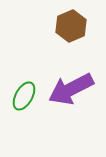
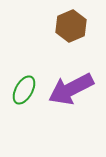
green ellipse: moved 6 px up
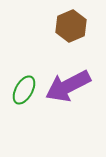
purple arrow: moved 3 px left, 3 px up
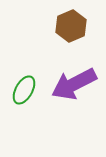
purple arrow: moved 6 px right, 2 px up
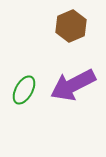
purple arrow: moved 1 px left, 1 px down
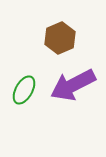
brown hexagon: moved 11 px left, 12 px down
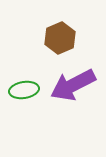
green ellipse: rotated 52 degrees clockwise
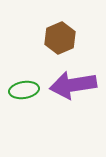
purple arrow: rotated 18 degrees clockwise
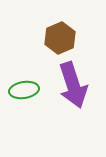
purple arrow: rotated 99 degrees counterclockwise
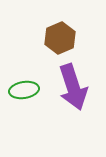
purple arrow: moved 2 px down
